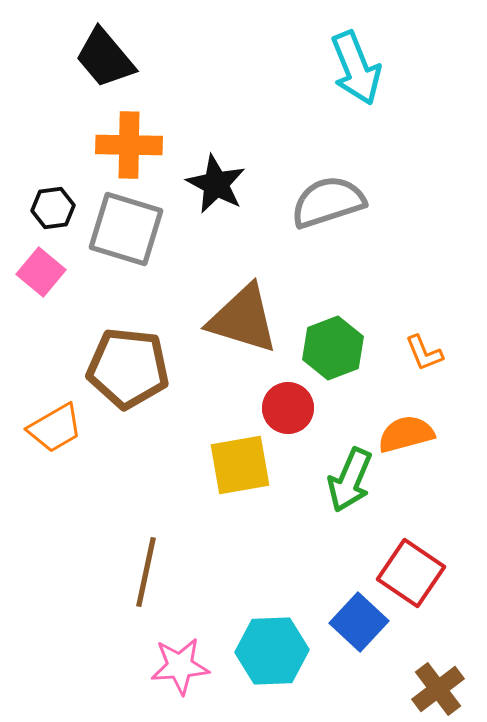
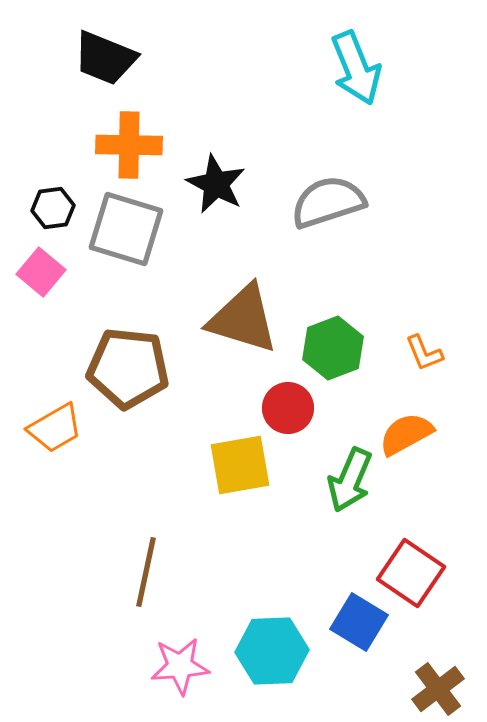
black trapezoid: rotated 28 degrees counterclockwise
orange semicircle: rotated 14 degrees counterclockwise
blue square: rotated 12 degrees counterclockwise
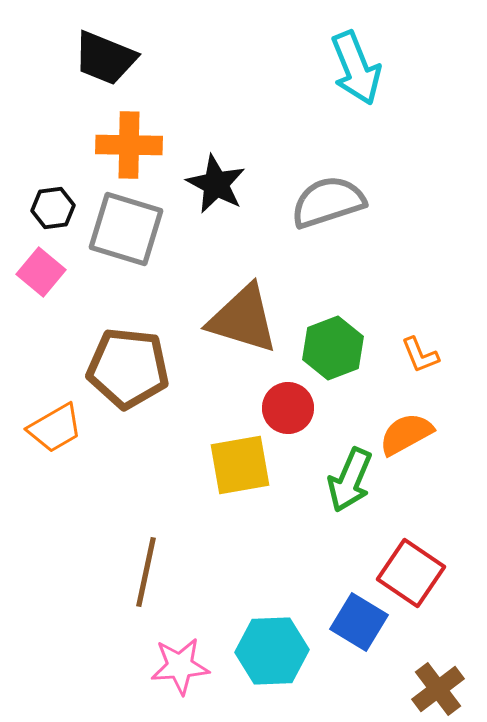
orange L-shape: moved 4 px left, 2 px down
